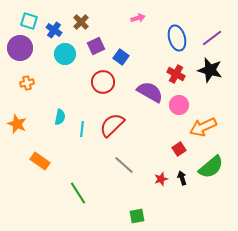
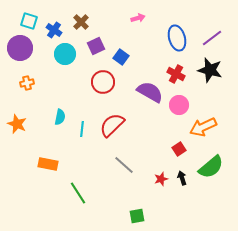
orange rectangle: moved 8 px right, 3 px down; rotated 24 degrees counterclockwise
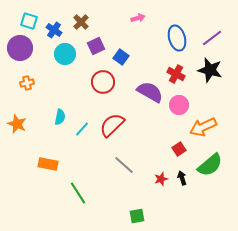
cyan line: rotated 35 degrees clockwise
green semicircle: moved 1 px left, 2 px up
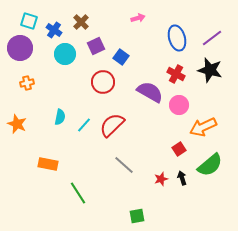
cyan line: moved 2 px right, 4 px up
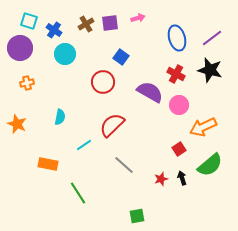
brown cross: moved 5 px right, 2 px down; rotated 14 degrees clockwise
purple square: moved 14 px right, 23 px up; rotated 18 degrees clockwise
cyan line: moved 20 px down; rotated 14 degrees clockwise
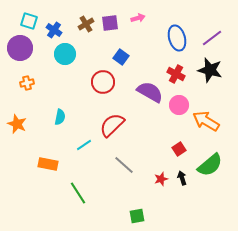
orange arrow: moved 3 px right, 6 px up; rotated 56 degrees clockwise
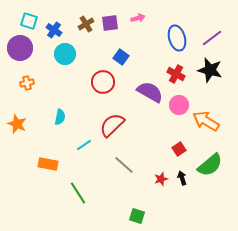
green square: rotated 28 degrees clockwise
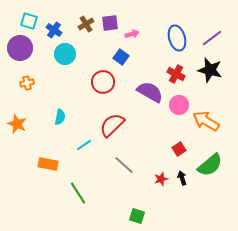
pink arrow: moved 6 px left, 16 px down
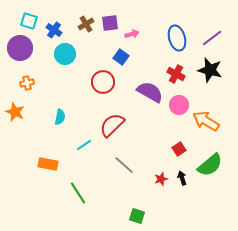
orange star: moved 2 px left, 12 px up
